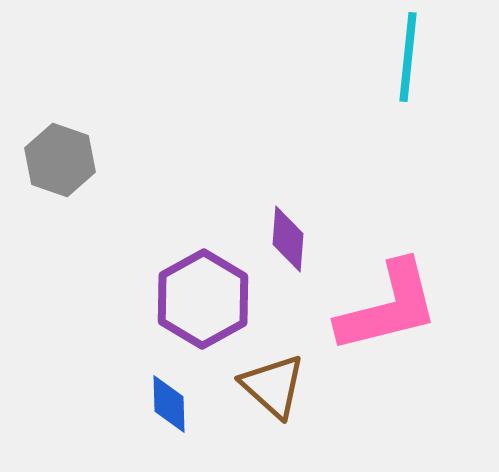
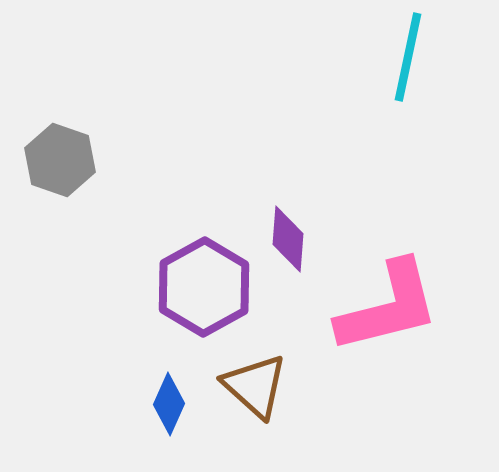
cyan line: rotated 6 degrees clockwise
purple hexagon: moved 1 px right, 12 px up
brown triangle: moved 18 px left
blue diamond: rotated 26 degrees clockwise
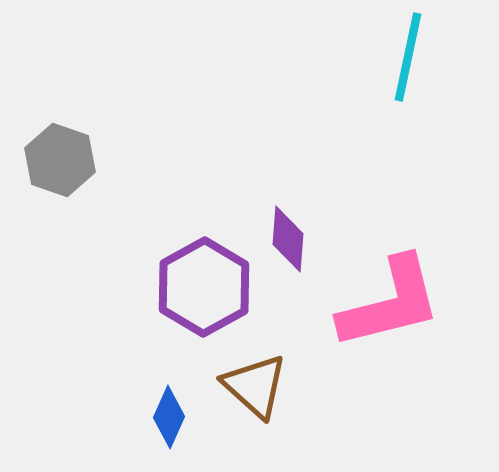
pink L-shape: moved 2 px right, 4 px up
blue diamond: moved 13 px down
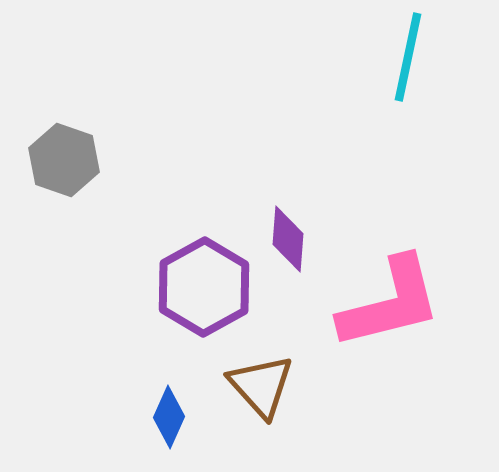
gray hexagon: moved 4 px right
brown triangle: moved 6 px right; rotated 6 degrees clockwise
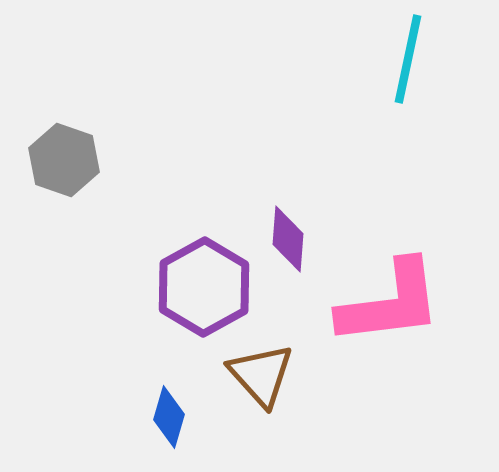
cyan line: moved 2 px down
pink L-shape: rotated 7 degrees clockwise
brown triangle: moved 11 px up
blue diamond: rotated 8 degrees counterclockwise
